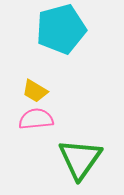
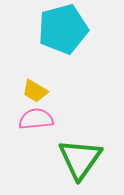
cyan pentagon: moved 2 px right
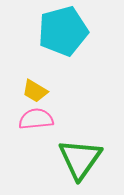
cyan pentagon: moved 2 px down
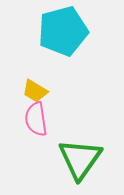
pink semicircle: rotated 92 degrees counterclockwise
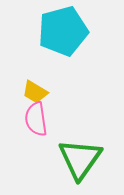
yellow trapezoid: moved 1 px down
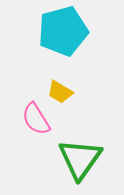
yellow trapezoid: moved 25 px right
pink semicircle: rotated 24 degrees counterclockwise
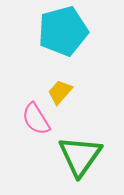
yellow trapezoid: rotated 100 degrees clockwise
green triangle: moved 3 px up
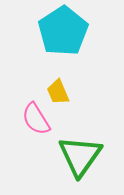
cyan pentagon: rotated 18 degrees counterclockwise
yellow trapezoid: moved 2 px left; rotated 64 degrees counterclockwise
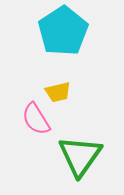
yellow trapezoid: rotated 80 degrees counterclockwise
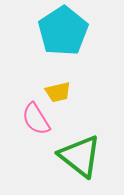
green triangle: rotated 27 degrees counterclockwise
